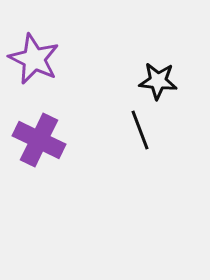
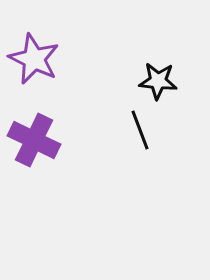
purple cross: moved 5 px left
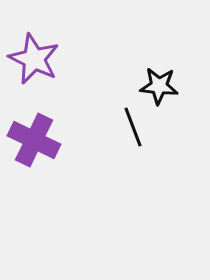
black star: moved 1 px right, 5 px down
black line: moved 7 px left, 3 px up
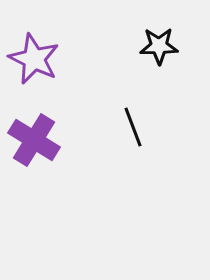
black star: moved 40 px up; rotated 6 degrees counterclockwise
purple cross: rotated 6 degrees clockwise
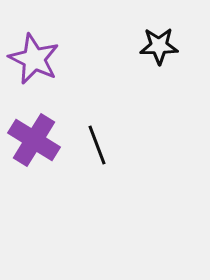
black line: moved 36 px left, 18 px down
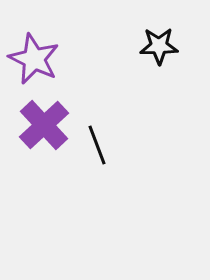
purple cross: moved 10 px right, 15 px up; rotated 15 degrees clockwise
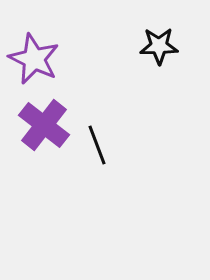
purple cross: rotated 9 degrees counterclockwise
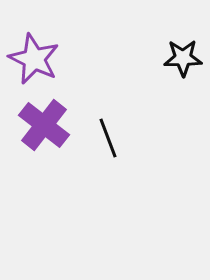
black star: moved 24 px right, 12 px down
black line: moved 11 px right, 7 px up
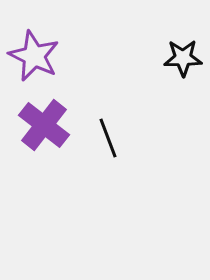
purple star: moved 3 px up
